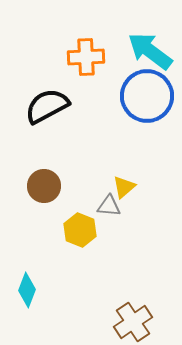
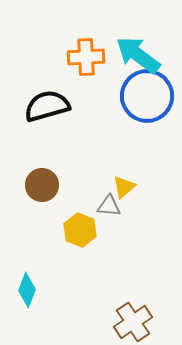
cyan arrow: moved 12 px left, 4 px down
black semicircle: rotated 12 degrees clockwise
brown circle: moved 2 px left, 1 px up
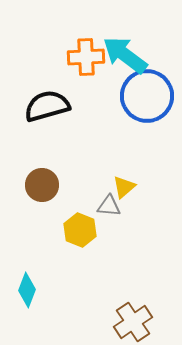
cyan arrow: moved 13 px left
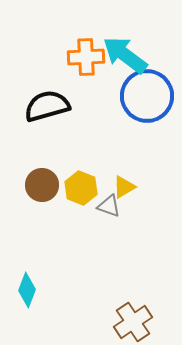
yellow triangle: rotated 10 degrees clockwise
gray triangle: rotated 15 degrees clockwise
yellow hexagon: moved 1 px right, 42 px up
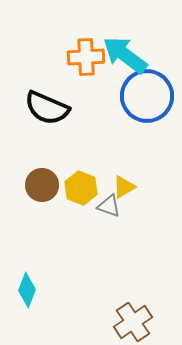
black semicircle: moved 2 px down; rotated 141 degrees counterclockwise
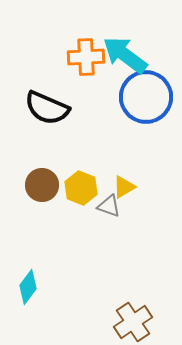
blue circle: moved 1 px left, 1 px down
cyan diamond: moved 1 px right, 3 px up; rotated 16 degrees clockwise
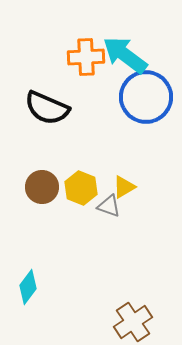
brown circle: moved 2 px down
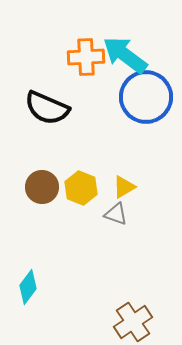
gray triangle: moved 7 px right, 8 px down
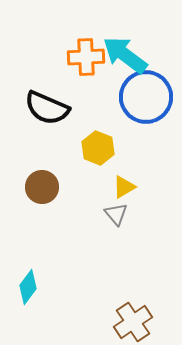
yellow hexagon: moved 17 px right, 40 px up
gray triangle: rotated 30 degrees clockwise
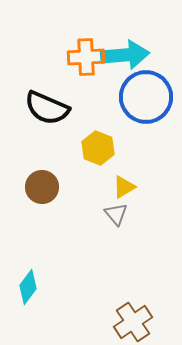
cyan arrow: rotated 138 degrees clockwise
